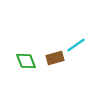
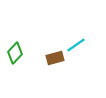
green diamond: moved 11 px left, 8 px up; rotated 65 degrees clockwise
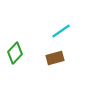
cyan line: moved 15 px left, 14 px up
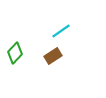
brown rectangle: moved 2 px left, 2 px up; rotated 18 degrees counterclockwise
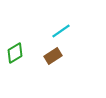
green diamond: rotated 15 degrees clockwise
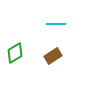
cyan line: moved 5 px left, 7 px up; rotated 36 degrees clockwise
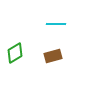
brown rectangle: rotated 18 degrees clockwise
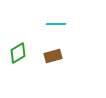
green diamond: moved 3 px right
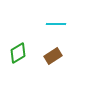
brown rectangle: rotated 18 degrees counterclockwise
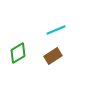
cyan line: moved 6 px down; rotated 24 degrees counterclockwise
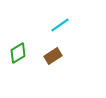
cyan line: moved 4 px right, 5 px up; rotated 12 degrees counterclockwise
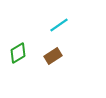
cyan line: moved 1 px left
